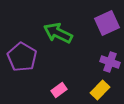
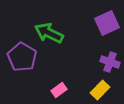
green arrow: moved 9 px left
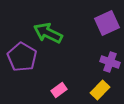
green arrow: moved 1 px left
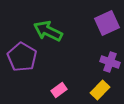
green arrow: moved 2 px up
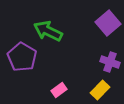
purple square: moved 1 px right; rotated 15 degrees counterclockwise
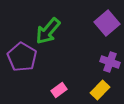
purple square: moved 1 px left
green arrow: rotated 76 degrees counterclockwise
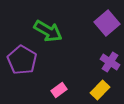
green arrow: rotated 100 degrees counterclockwise
purple pentagon: moved 3 px down
purple cross: rotated 12 degrees clockwise
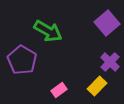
purple cross: rotated 12 degrees clockwise
yellow rectangle: moved 3 px left, 4 px up
